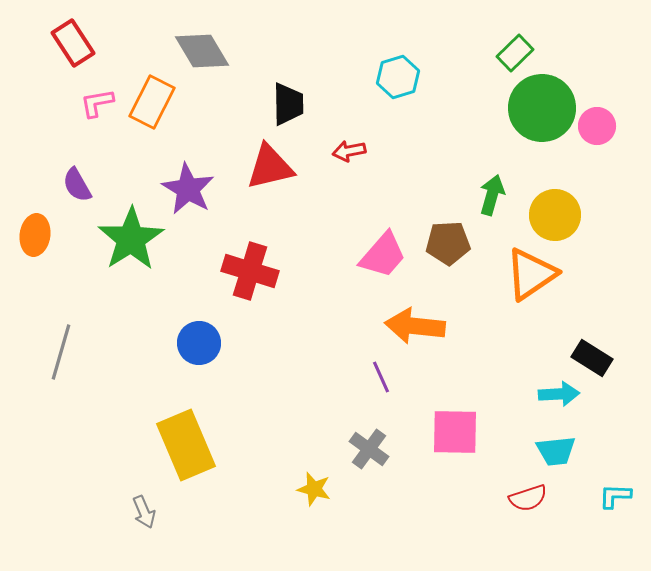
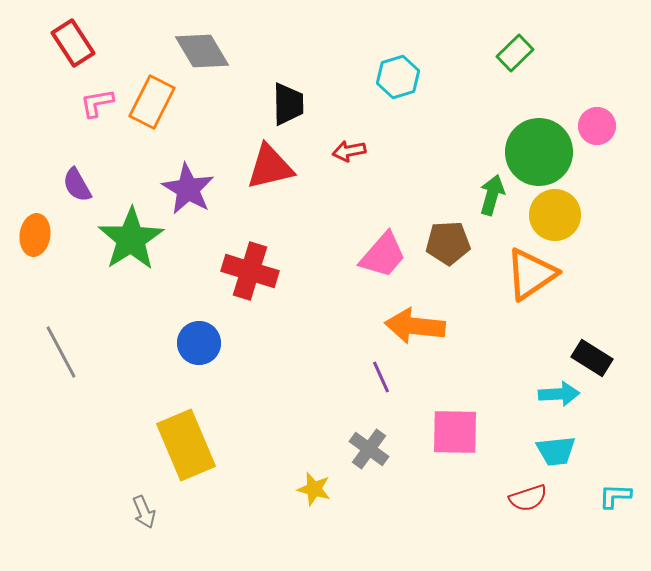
green circle: moved 3 px left, 44 px down
gray line: rotated 44 degrees counterclockwise
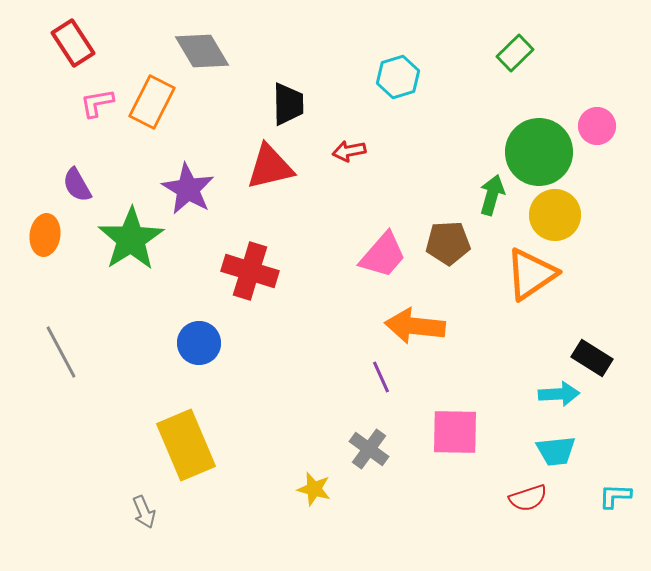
orange ellipse: moved 10 px right
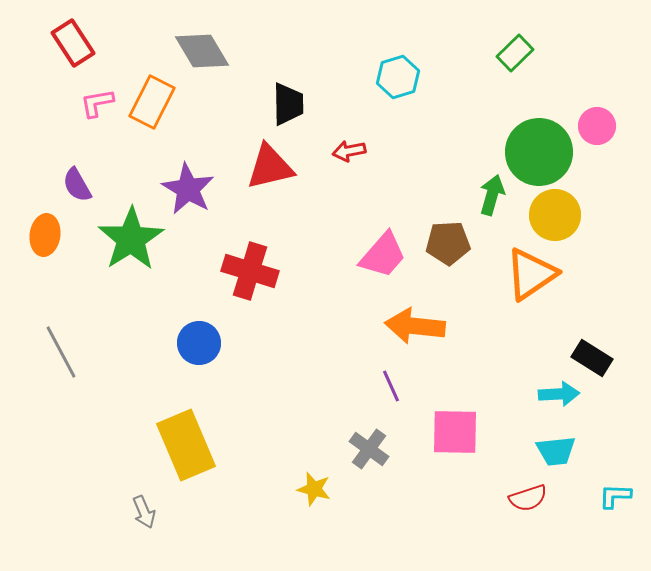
purple line: moved 10 px right, 9 px down
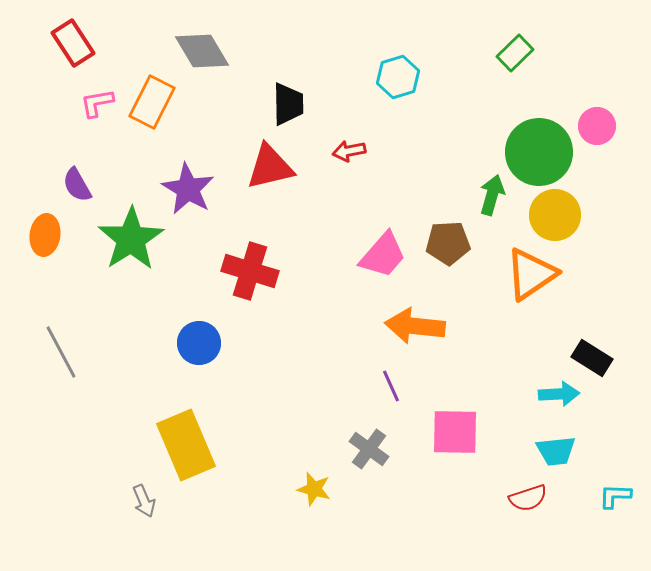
gray arrow: moved 11 px up
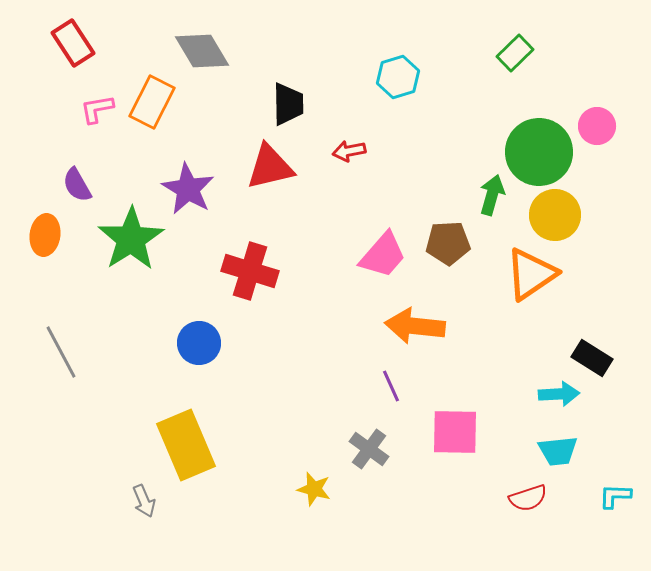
pink L-shape: moved 6 px down
cyan trapezoid: moved 2 px right
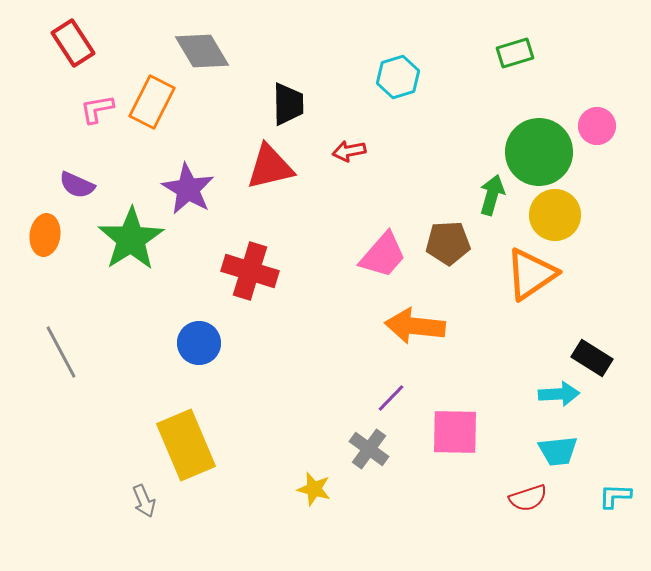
green rectangle: rotated 27 degrees clockwise
purple semicircle: rotated 36 degrees counterclockwise
purple line: moved 12 px down; rotated 68 degrees clockwise
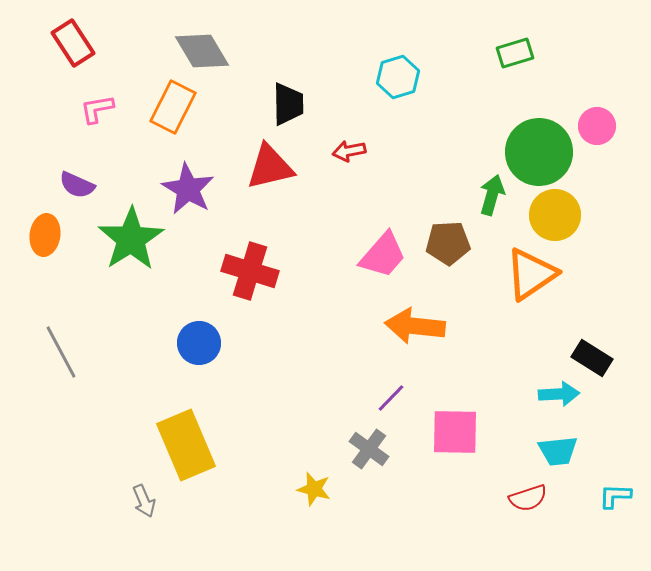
orange rectangle: moved 21 px right, 5 px down
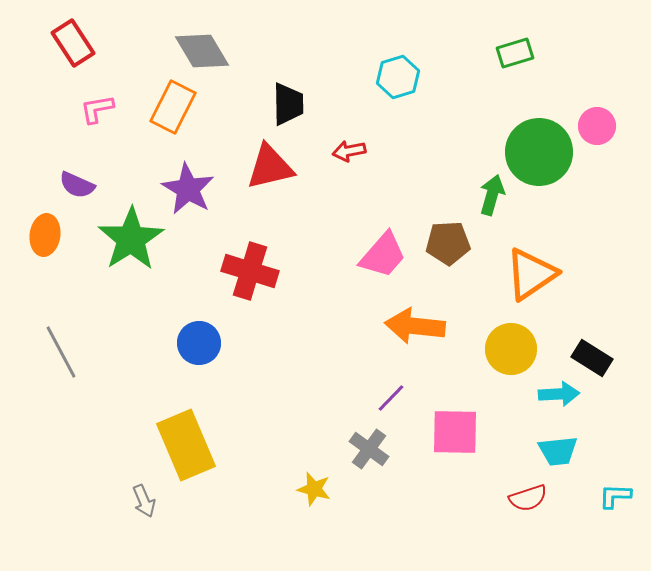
yellow circle: moved 44 px left, 134 px down
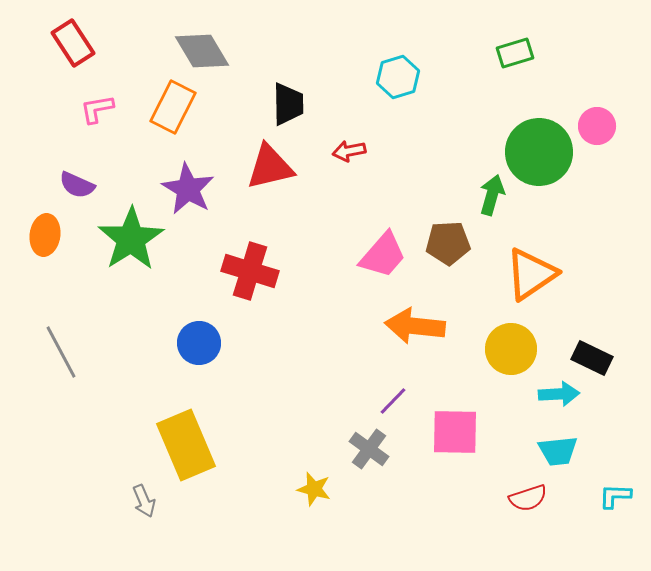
black rectangle: rotated 6 degrees counterclockwise
purple line: moved 2 px right, 3 px down
